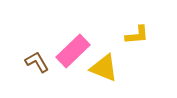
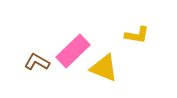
yellow L-shape: rotated 15 degrees clockwise
brown L-shape: rotated 30 degrees counterclockwise
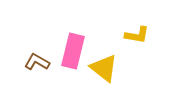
pink rectangle: rotated 32 degrees counterclockwise
yellow triangle: rotated 16 degrees clockwise
